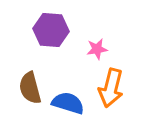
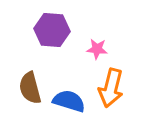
purple hexagon: moved 1 px right
pink star: rotated 15 degrees clockwise
blue semicircle: moved 1 px right, 2 px up
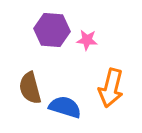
pink star: moved 10 px left, 9 px up
blue semicircle: moved 4 px left, 6 px down
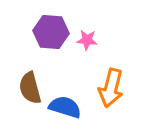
purple hexagon: moved 1 px left, 2 px down
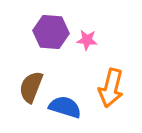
brown semicircle: moved 1 px right, 1 px up; rotated 36 degrees clockwise
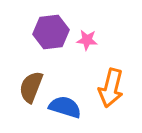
purple hexagon: rotated 12 degrees counterclockwise
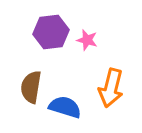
pink star: rotated 10 degrees clockwise
brown semicircle: rotated 12 degrees counterclockwise
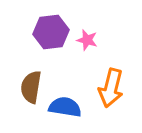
blue semicircle: rotated 8 degrees counterclockwise
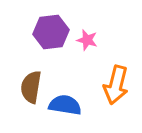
orange arrow: moved 5 px right, 3 px up
blue semicircle: moved 2 px up
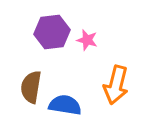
purple hexagon: moved 1 px right
